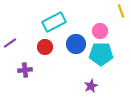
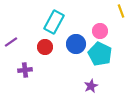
cyan rectangle: rotated 35 degrees counterclockwise
purple line: moved 1 px right, 1 px up
cyan pentagon: moved 1 px left; rotated 25 degrees clockwise
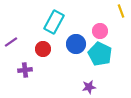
red circle: moved 2 px left, 2 px down
purple star: moved 2 px left, 1 px down; rotated 16 degrees clockwise
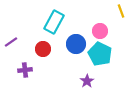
purple star: moved 2 px left, 6 px up; rotated 24 degrees counterclockwise
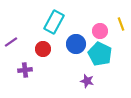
yellow line: moved 13 px down
purple star: rotated 24 degrees counterclockwise
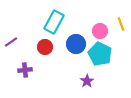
red circle: moved 2 px right, 2 px up
purple star: rotated 24 degrees clockwise
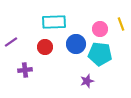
cyan rectangle: rotated 60 degrees clockwise
pink circle: moved 2 px up
cyan pentagon: rotated 20 degrees counterclockwise
purple star: rotated 16 degrees clockwise
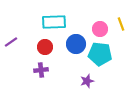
purple cross: moved 16 px right
